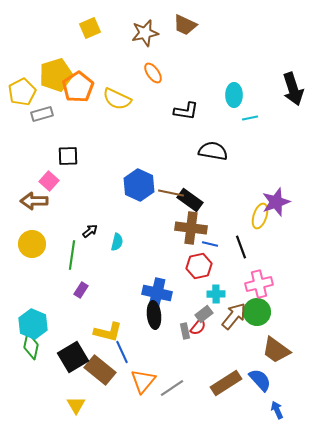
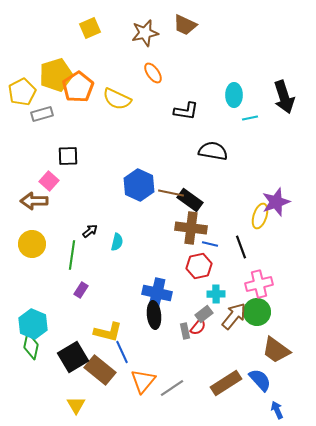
black arrow at (293, 89): moved 9 px left, 8 px down
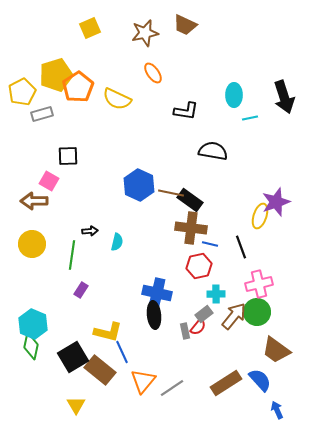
pink square at (49, 181): rotated 12 degrees counterclockwise
black arrow at (90, 231): rotated 35 degrees clockwise
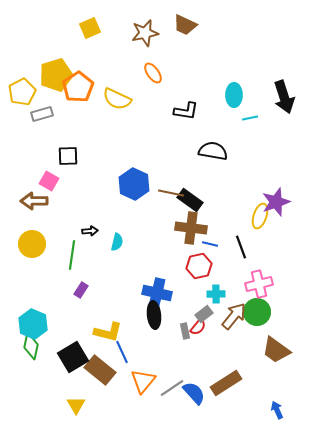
blue hexagon at (139, 185): moved 5 px left, 1 px up
blue semicircle at (260, 380): moved 66 px left, 13 px down
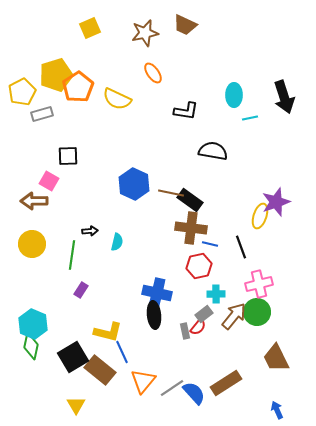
brown trapezoid at (276, 350): moved 8 px down; rotated 28 degrees clockwise
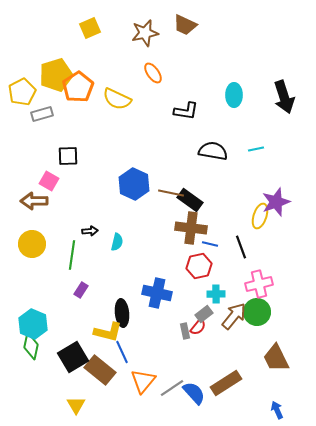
cyan line at (250, 118): moved 6 px right, 31 px down
black ellipse at (154, 315): moved 32 px left, 2 px up
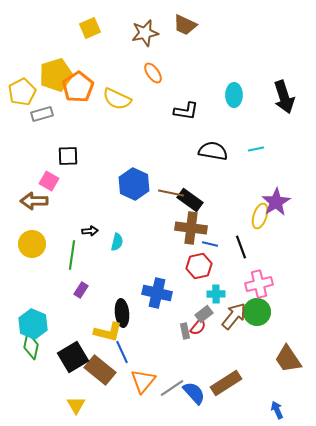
purple star at (276, 202): rotated 12 degrees counterclockwise
brown trapezoid at (276, 358): moved 12 px right, 1 px down; rotated 8 degrees counterclockwise
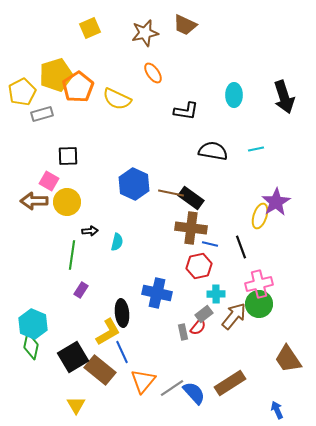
black rectangle at (190, 200): moved 1 px right, 2 px up
yellow circle at (32, 244): moved 35 px right, 42 px up
green circle at (257, 312): moved 2 px right, 8 px up
gray rectangle at (185, 331): moved 2 px left, 1 px down
yellow L-shape at (108, 332): rotated 44 degrees counterclockwise
brown rectangle at (226, 383): moved 4 px right
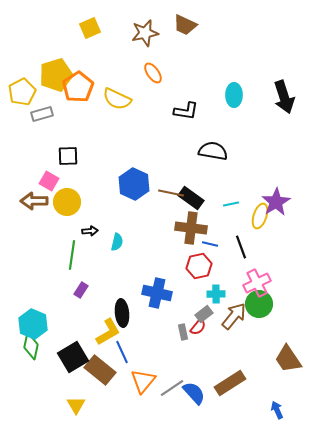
cyan line at (256, 149): moved 25 px left, 55 px down
pink cross at (259, 284): moved 2 px left, 1 px up; rotated 12 degrees counterclockwise
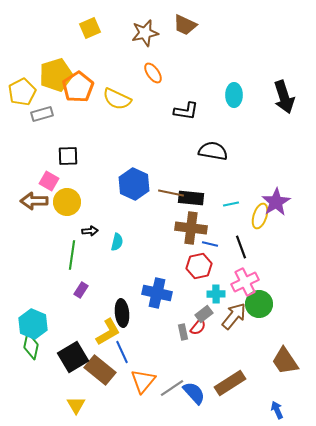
black rectangle at (191, 198): rotated 30 degrees counterclockwise
pink cross at (257, 283): moved 12 px left, 1 px up
brown trapezoid at (288, 359): moved 3 px left, 2 px down
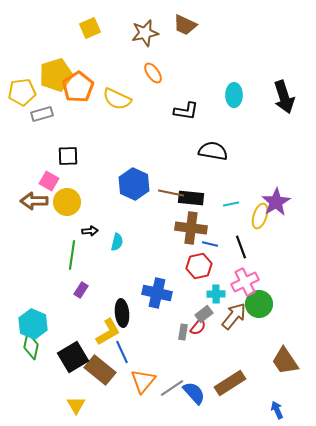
yellow pentagon at (22, 92): rotated 20 degrees clockwise
gray rectangle at (183, 332): rotated 21 degrees clockwise
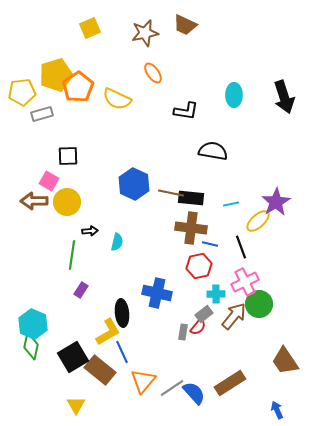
yellow ellipse at (260, 216): moved 2 px left, 5 px down; rotated 30 degrees clockwise
